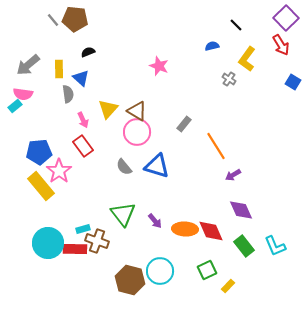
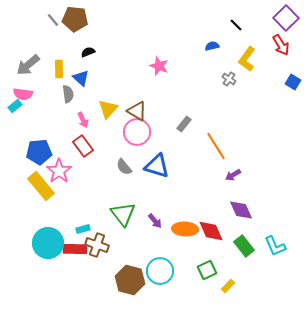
brown cross at (97, 241): moved 4 px down
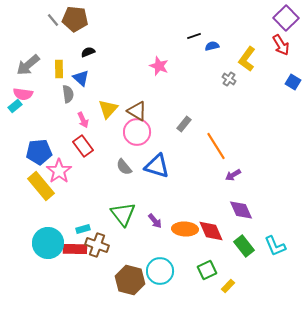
black line at (236, 25): moved 42 px left, 11 px down; rotated 64 degrees counterclockwise
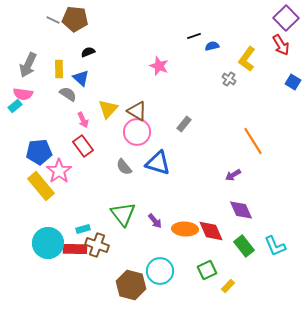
gray line at (53, 20): rotated 24 degrees counterclockwise
gray arrow at (28, 65): rotated 25 degrees counterclockwise
gray semicircle at (68, 94): rotated 48 degrees counterclockwise
orange line at (216, 146): moved 37 px right, 5 px up
blue triangle at (157, 166): moved 1 px right, 3 px up
brown hexagon at (130, 280): moved 1 px right, 5 px down
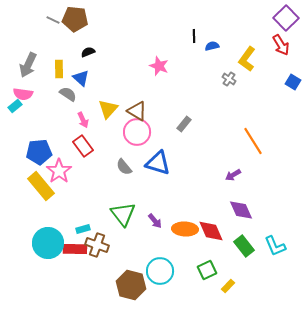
black line at (194, 36): rotated 72 degrees counterclockwise
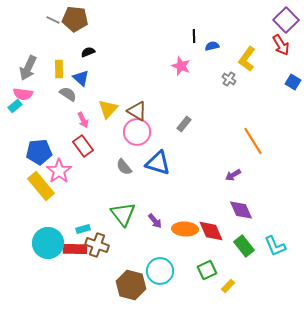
purple square at (286, 18): moved 2 px down
gray arrow at (28, 65): moved 3 px down
pink star at (159, 66): moved 22 px right
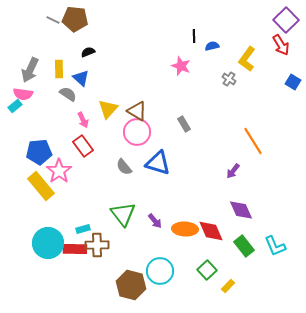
gray arrow at (28, 68): moved 2 px right, 2 px down
gray rectangle at (184, 124): rotated 70 degrees counterclockwise
purple arrow at (233, 175): moved 4 px up; rotated 21 degrees counterclockwise
brown cross at (97, 245): rotated 20 degrees counterclockwise
green square at (207, 270): rotated 18 degrees counterclockwise
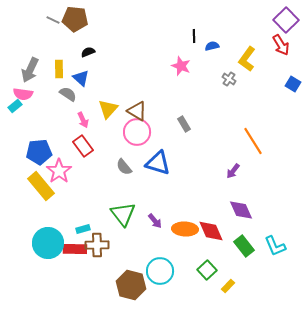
blue square at (293, 82): moved 2 px down
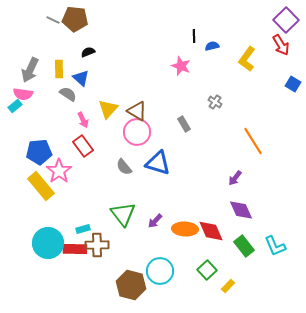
gray cross at (229, 79): moved 14 px left, 23 px down
purple arrow at (233, 171): moved 2 px right, 7 px down
purple arrow at (155, 221): rotated 84 degrees clockwise
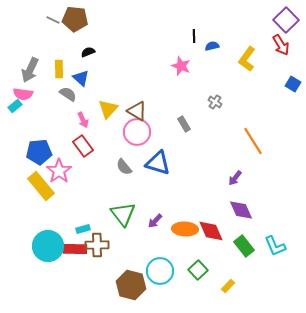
cyan circle at (48, 243): moved 3 px down
green square at (207, 270): moved 9 px left
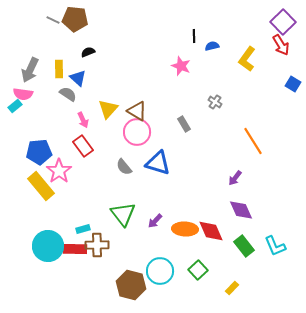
purple square at (286, 20): moved 3 px left, 2 px down
blue triangle at (81, 78): moved 3 px left
yellow rectangle at (228, 286): moved 4 px right, 2 px down
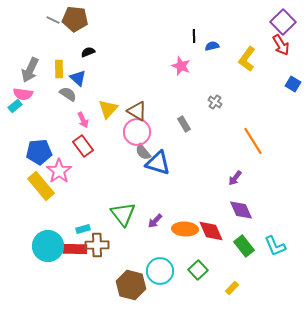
gray semicircle at (124, 167): moved 19 px right, 15 px up
